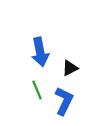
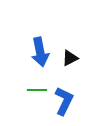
black triangle: moved 10 px up
green line: rotated 66 degrees counterclockwise
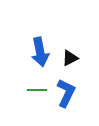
blue L-shape: moved 2 px right, 8 px up
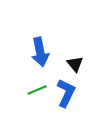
black triangle: moved 5 px right, 6 px down; rotated 42 degrees counterclockwise
green line: rotated 24 degrees counterclockwise
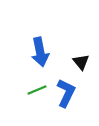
black triangle: moved 6 px right, 2 px up
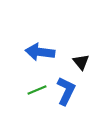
blue arrow: rotated 108 degrees clockwise
blue L-shape: moved 2 px up
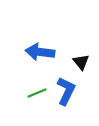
green line: moved 3 px down
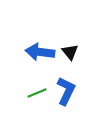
black triangle: moved 11 px left, 10 px up
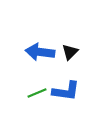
black triangle: rotated 24 degrees clockwise
blue L-shape: rotated 72 degrees clockwise
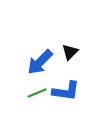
blue arrow: moved 10 px down; rotated 52 degrees counterclockwise
